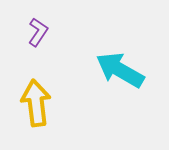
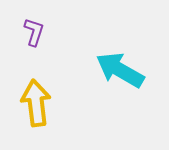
purple L-shape: moved 4 px left; rotated 16 degrees counterclockwise
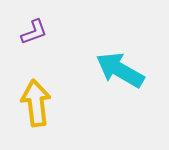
purple L-shape: rotated 52 degrees clockwise
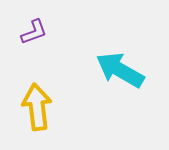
yellow arrow: moved 1 px right, 4 px down
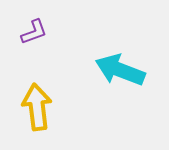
cyan arrow: rotated 9 degrees counterclockwise
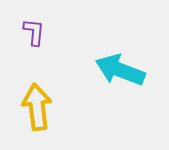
purple L-shape: rotated 64 degrees counterclockwise
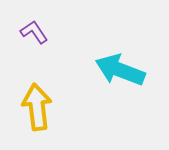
purple L-shape: rotated 40 degrees counterclockwise
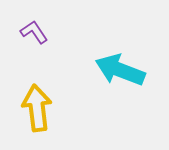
yellow arrow: moved 1 px down
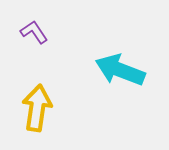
yellow arrow: rotated 15 degrees clockwise
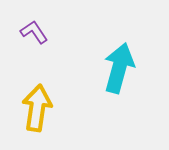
cyan arrow: moved 1 px left, 2 px up; rotated 84 degrees clockwise
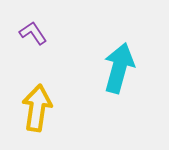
purple L-shape: moved 1 px left, 1 px down
